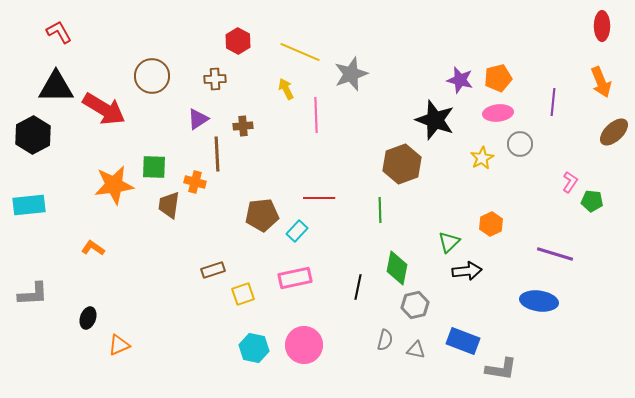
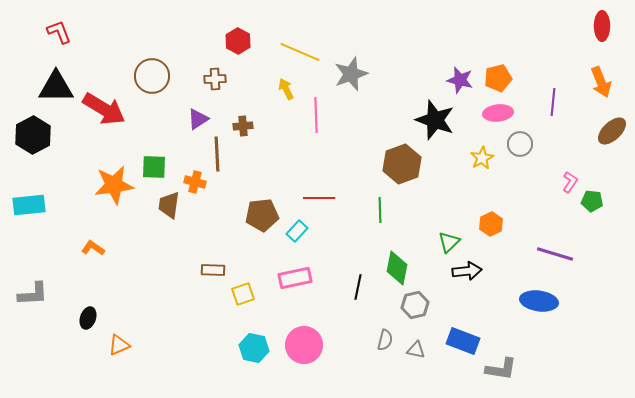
red L-shape at (59, 32): rotated 8 degrees clockwise
brown ellipse at (614, 132): moved 2 px left, 1 px up
brown rectangle at (213, 270): rotated 20 degrees clockwise
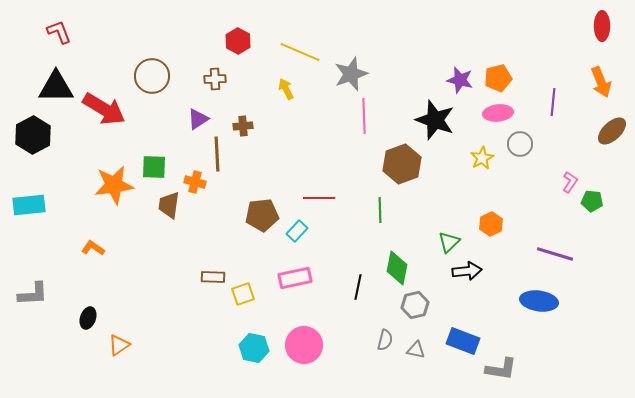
pink line at (316, 115): moved 48 px right, 1 px down
brown rectangle at (213, 270): moved 7 px down
orange triangle at (119, 345): rotated 10 degrees counterclockwise
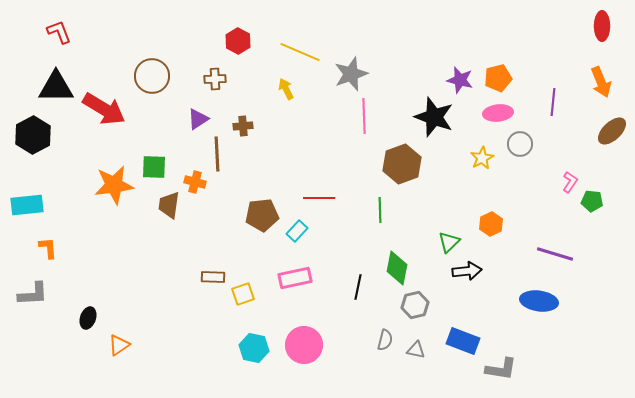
black star at (435, 120): moved 1 px left, 3 px up
cyan rectangle at (29, 205): moved 2 px left
orange L-shape at (93, 248): moved 45 px left; rotated 50 degrees clockwise
